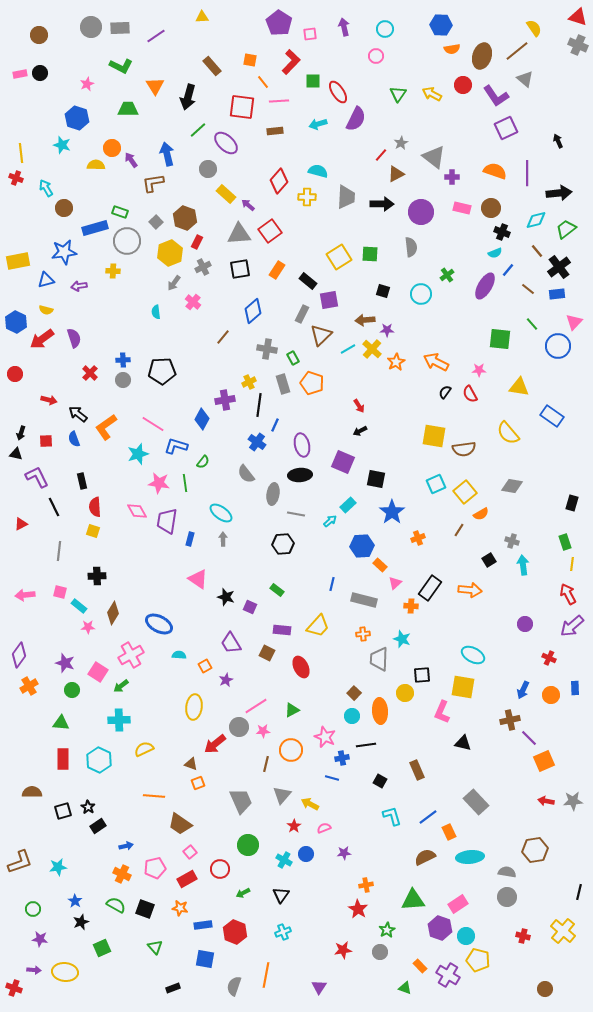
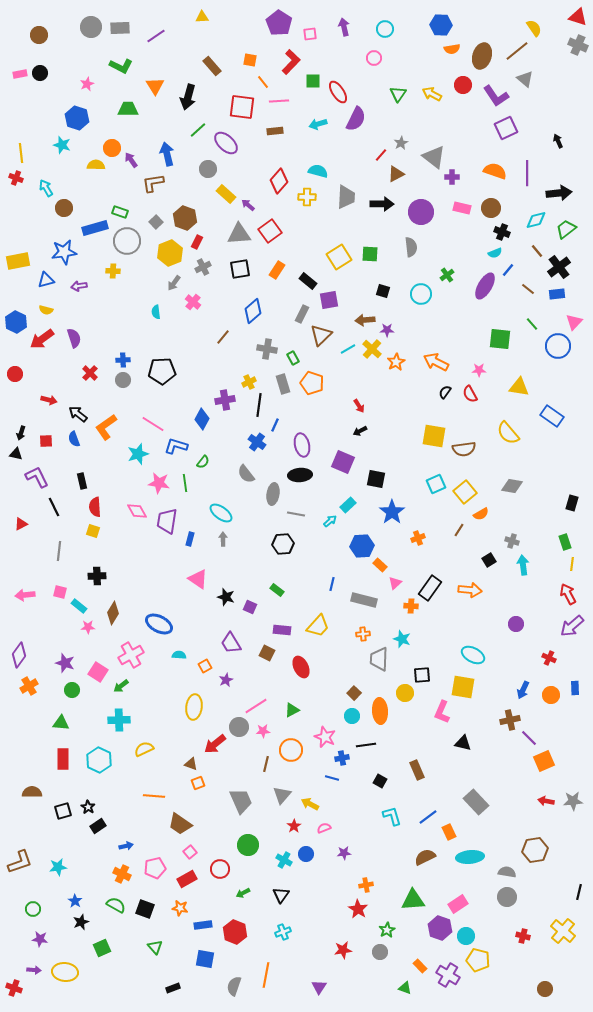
pink circle at (376, 56): moved 2 px left, 2 px down
purple circle at (525, 624): moved 9 px left
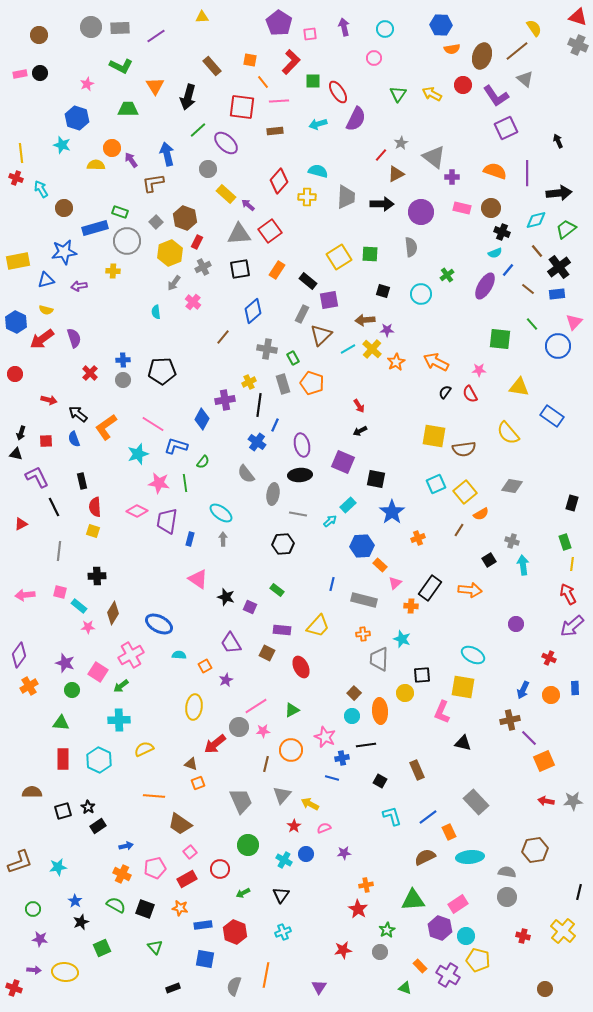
cyan arrow at (46, 188): moved 5 px left, 1 px down
pink diamond at (137, 511): rotated 35 degrees counterclockwise
gray line at (296, 514): moved 2 px right
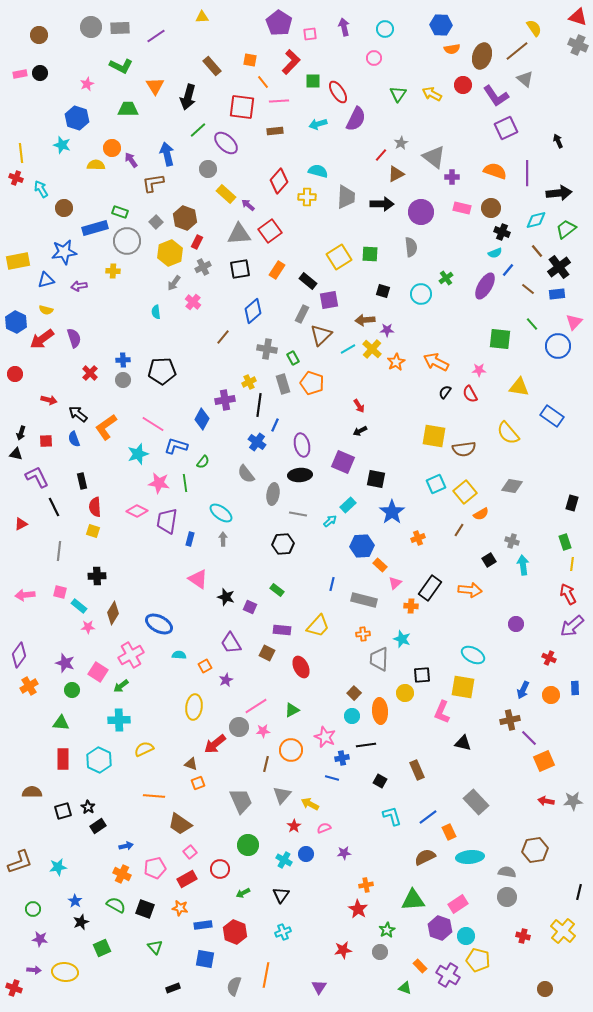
green cross at (447, 275): moved 1 px left, 3 px down
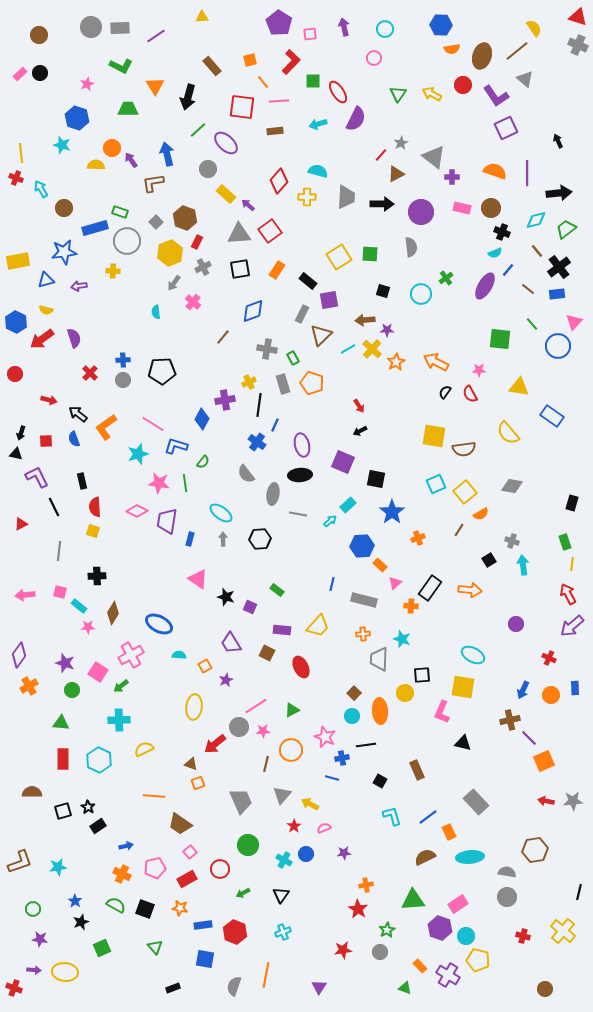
orange square at (250, 60): rotated 24 degrees counterclockwise
pink rectangle at (20, 74): rotated 32 degrees counterclockwise
blue diamond at (253, 311): rotated 20 degrees clockwise
black hexagon at (283, 544): moved 23 px left, 5 px up
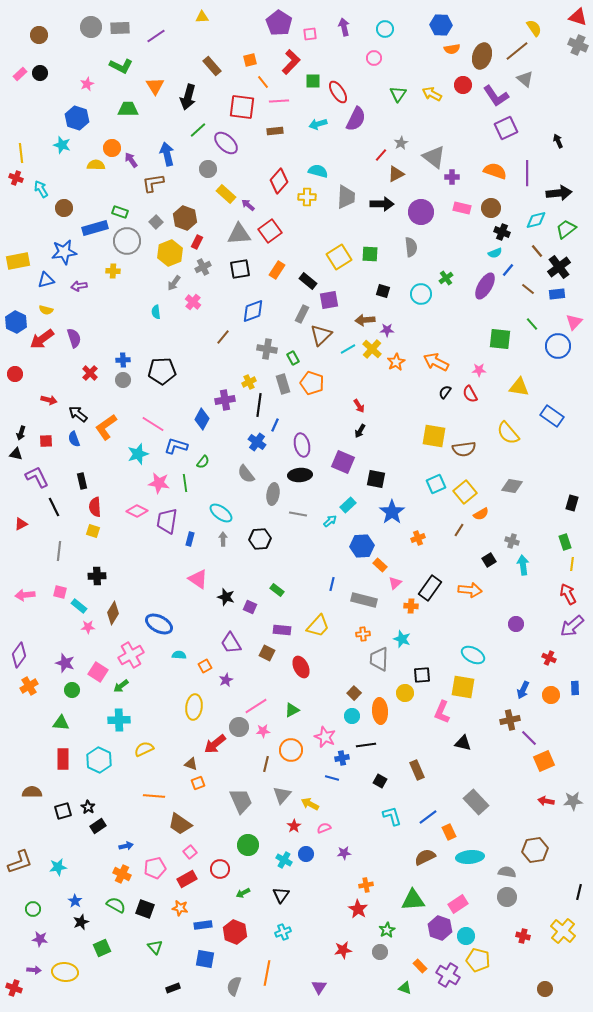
black arrow at (360, 431): rotated 32 degrees counterclockwise
orange line at (266, 975): moved 1 px right, 2 px up
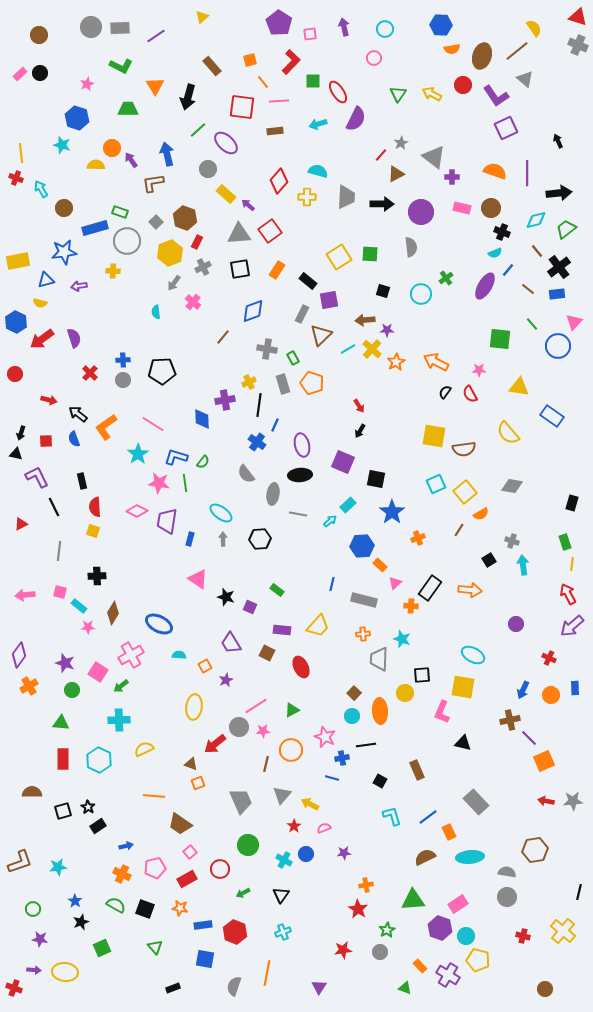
yellow triangle at (202, 17): rotated 40 degrees counterclockwise
yellow semicircle at (46, 310): moved 6 px left, 7 px up
blue diamond at (202, 419): rotated 30 degrees counterclockwise
blue L-shape at (176, 446): moved 11 px down
cyan star at (138, 454): rotated 15 degrees counterclockwise
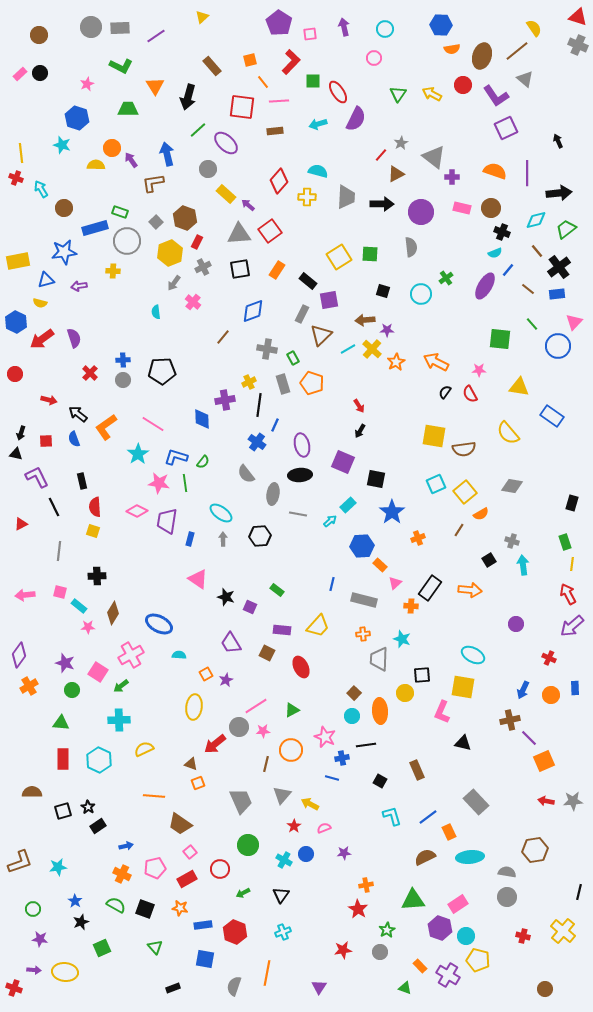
black hexagon at (260, 539): moved 3 px up
orange square at (205, 666): moved 1 px right, 8 px down
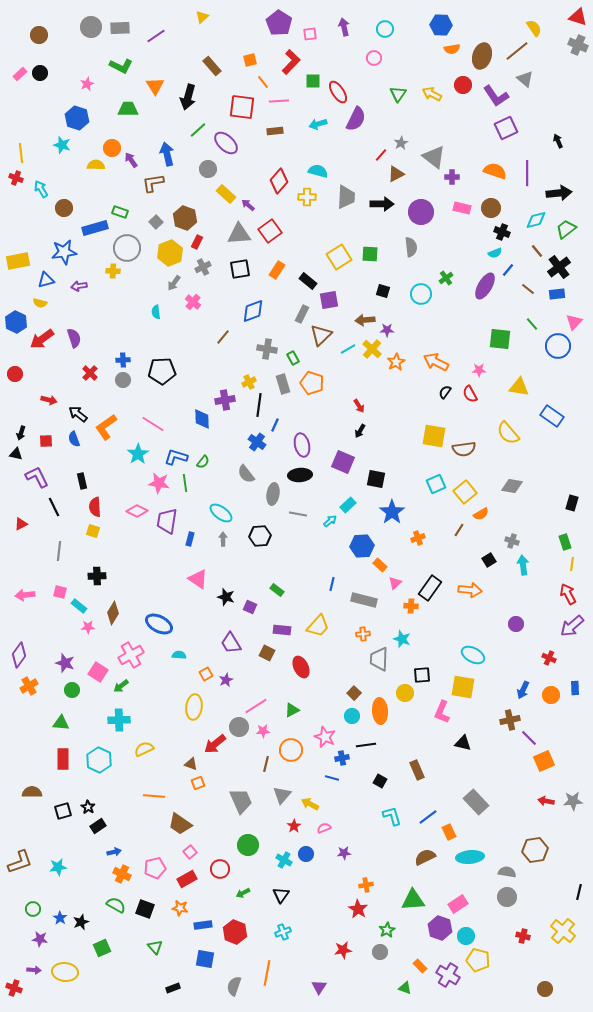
gray circle at (127, 241): moved 7 px down
blue arrow at (126, 846): moved 12 px left, 6 px down
blue star at (75, 901): moved 15 px left, 17 px down
